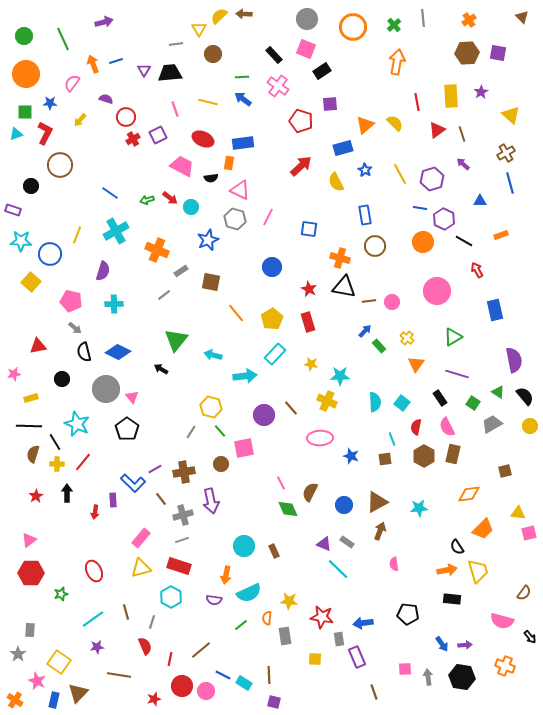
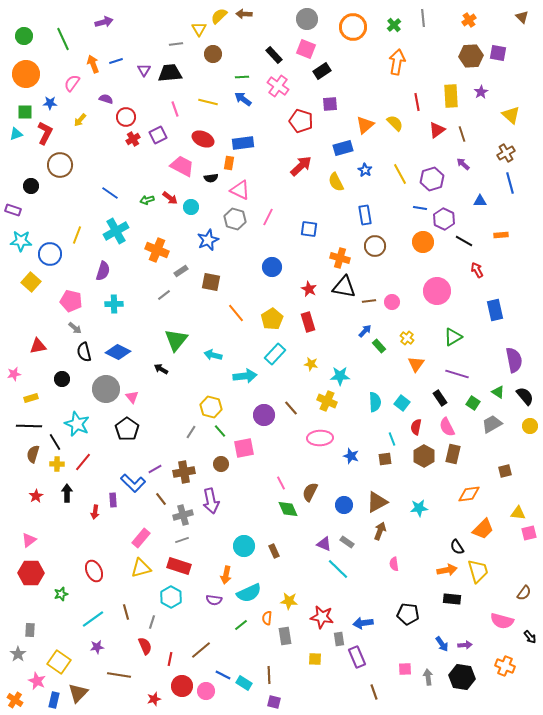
brown hexagon at (467, 53): moved 4 px right, 3 px down
orange rectangle at (501, 235): rotated 16 degrees clockwise
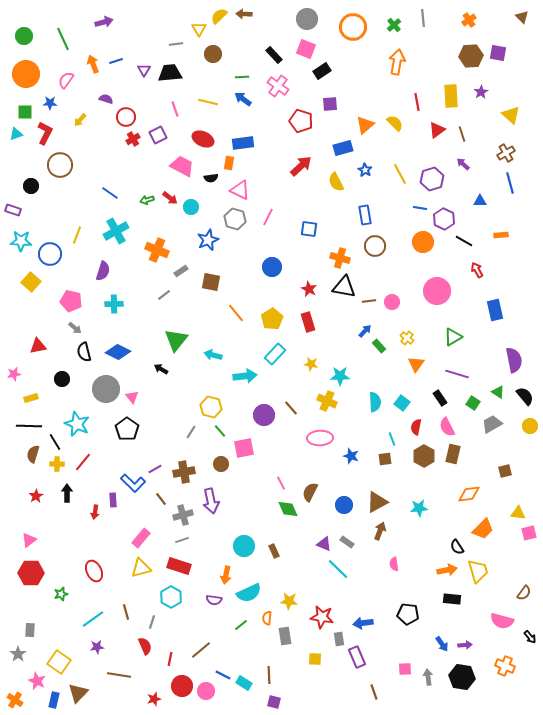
pink semicircle at (72, 83): moved 6 px left, 3 px up
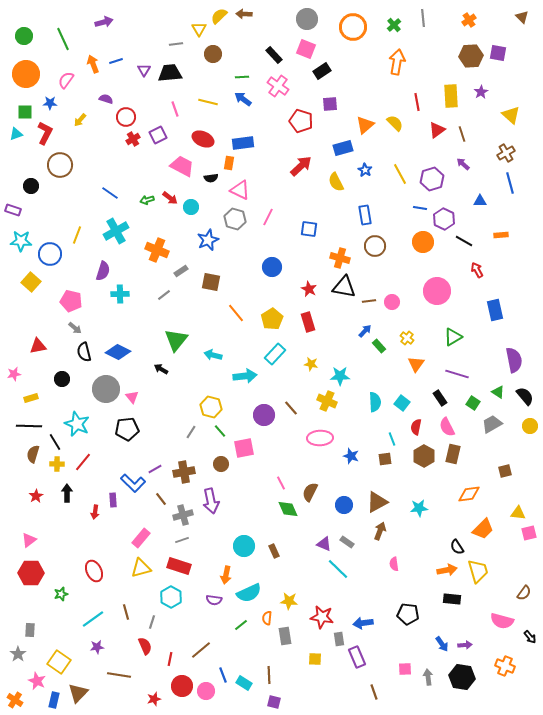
cyan cross at (114, 304): moved 6 px right, 10 px up
black pentagon at (127, 429): rotated 30 degrees clockwise
blue line at (223, 675): rotated 42 degrees clockwise
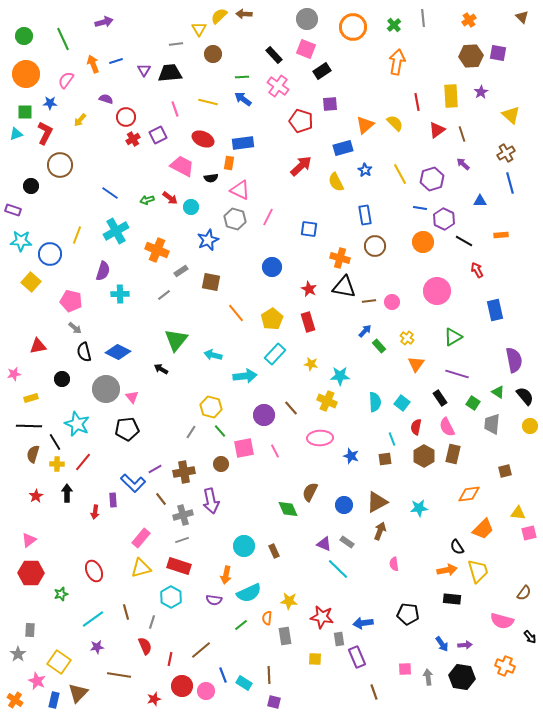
gray trapezoid at (492, 424): rotated 55 degrees counterclockwise
pink line at (281, 483): moved 6 px left, 32 px up
